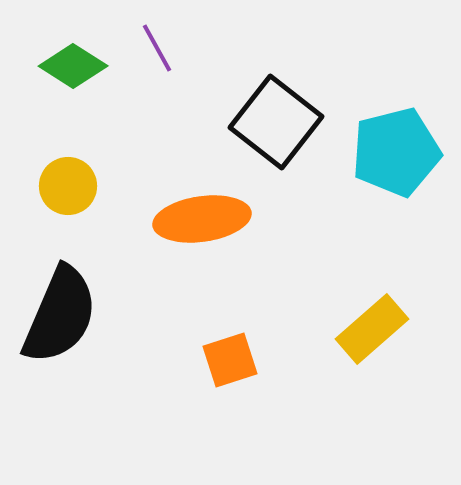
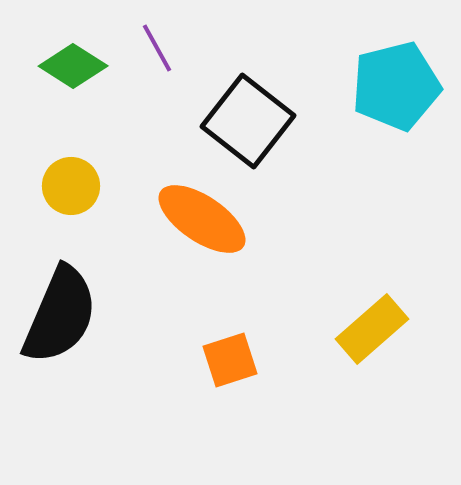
black square: moved 28 px left, 1 px up
cyan pentagon: moved 66 px up
yellow circle: moved 3 px right
orange ellipse: rotated 42 degrees clockwise
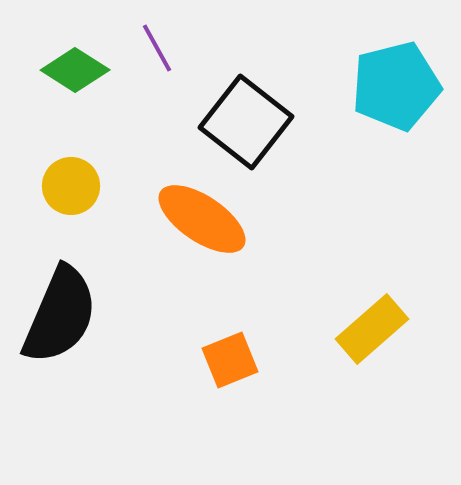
green diamond: moved 2 px right, 4 px down
black square: moved 2 px left, 1 px down
orange square: rotated 4 degrees counterclockwise
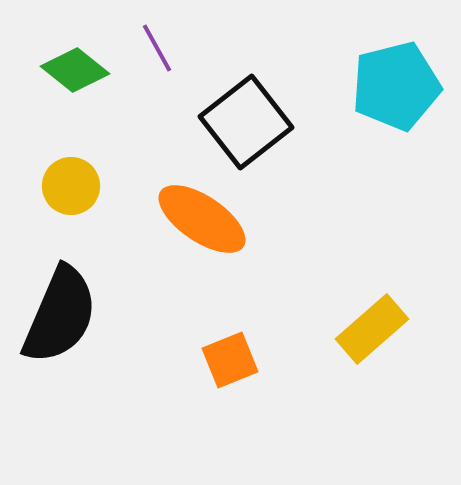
green diamond: rotated 6 degrees clockwise
black square: rotated 14 degrees clockwise
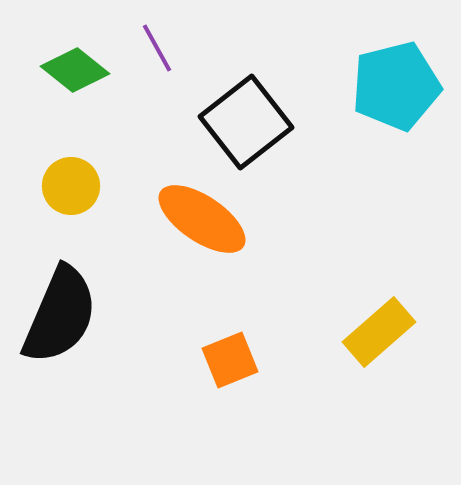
yellow rectangle: moved 7 px right, 3 px down
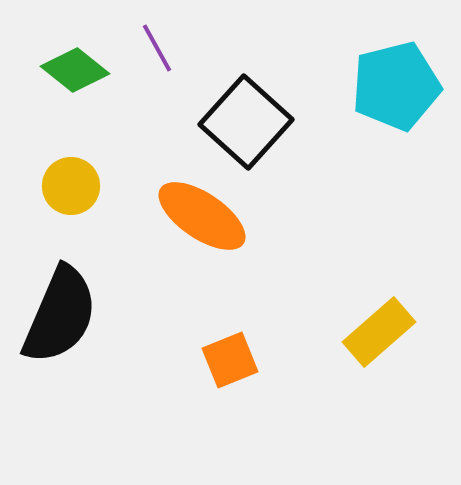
black square: rotated 10 degrees counterclockwise
orange ellipse: moved 3 px up
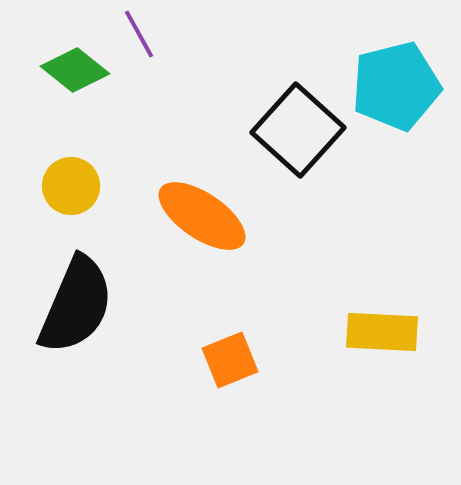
purple line: moved 18 px left, 14 px up
black square: moved 52 px right, 8 px down
black semicircle: moved 16 px right, 10 px up
yellow rectangle: moved 3 px right; rotated 44 degrees clockwise
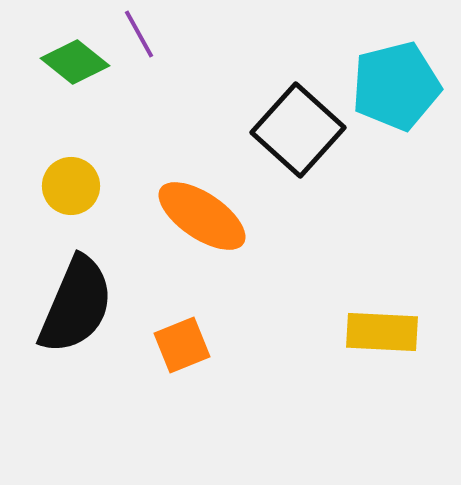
green diamond: moved 8 px up
orange square: moved 48 px left, 15 px up
